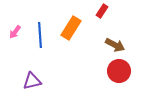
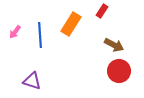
orange rectangle: moved 4 px up
brown arrow: moved 1 px left
purple triangle: rotated 30 degrees clockwise
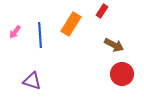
red circle: moved 3 px right, 3 px down
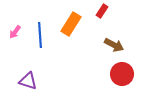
purple triangle: moved 4 px left
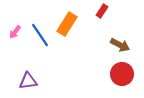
orange rectangle: moved 4 px left
blue line: rotated 30 degrees counterclockwise
brown arrow: moved 6 px right
purple triangle: rotated 24 degrees counterclockwise
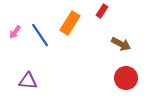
orange rectangle: moved 3 px right, 1 px up
brown arrow: moved 1 px right, 1 px up
red circle: moved 4 px right, 4 px down
purple triangle: rotated 12 degrees clockwise
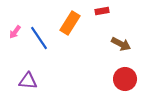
red rectangle: rotated 48 degrees clockwise
blue line: moved 1 px left, 3 px down
red circle: moved 1 px left, 1 px down
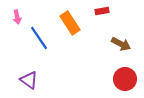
orange rectangle: rotated 65 degrees counterclockwise
pink arrow: moved 2 px right, 15 px up; rotated 48 degrees counterclockwise
purple triangle: moved 1 px right, 1 px up; rotated 30 degrees clockwise
